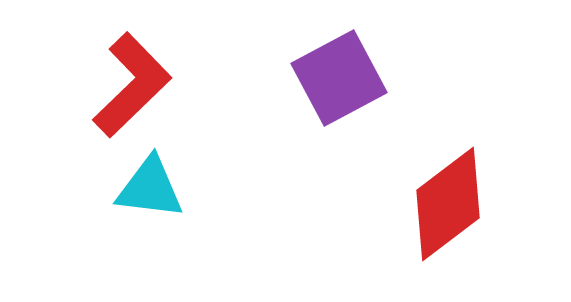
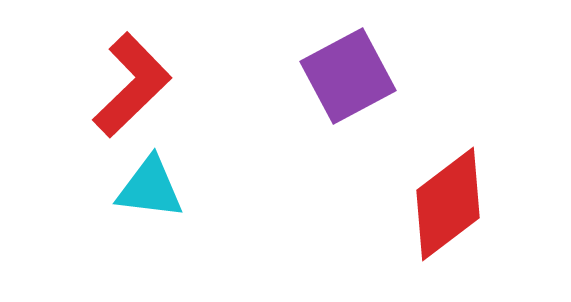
purple square: moved 9 px right, 2 px up
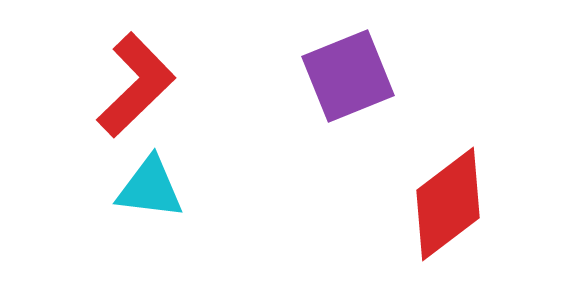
purple square: rotated 6 degrees clockwise
red L-shape: moved 4 px right
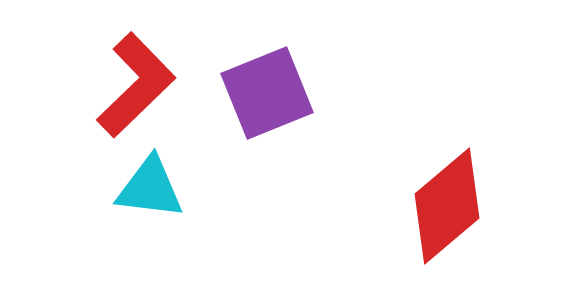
purple square: moved 81 px left, 17 px down
red diamond: moved 1 px left, 2 px down; rotated 3 degrees counterclockwise
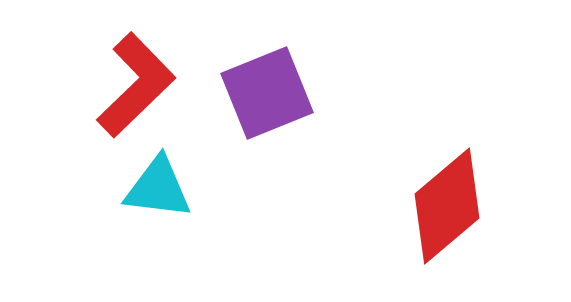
cyan triangle: moved 8 px right
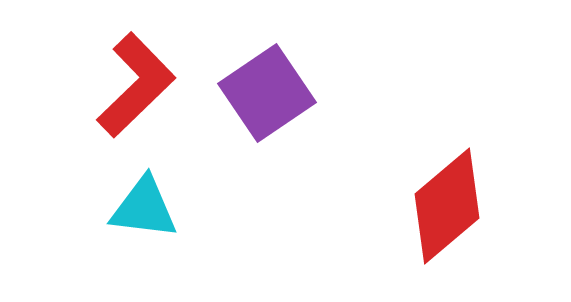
purple square: rotated 12 degrees counterclockwise
cyan triangle: moved 14 px left, 20 px down
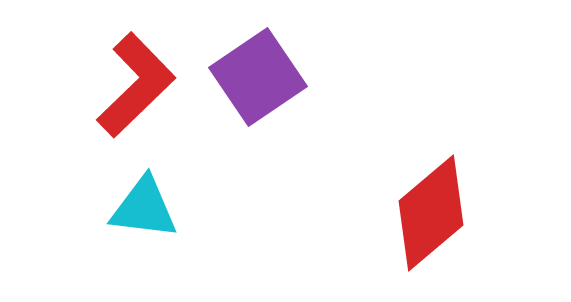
purple square: moved 9 px left, 16 px up
red diamond: moved 16 px left, 7 px down
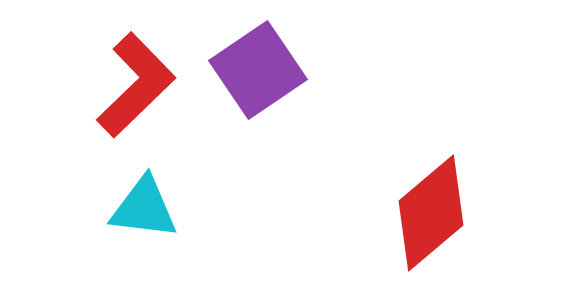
purple square: moved 7 px up
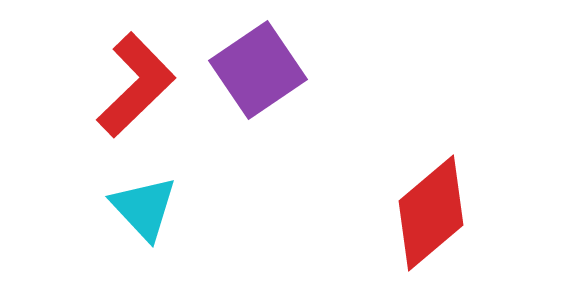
cyan triangle: rotated 40 degrees clockwise
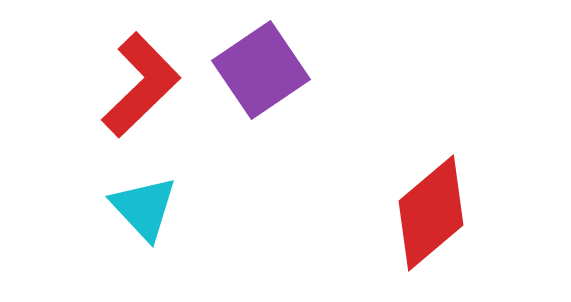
purple square: moved 3 px right
red L-shape: moved 5 px right
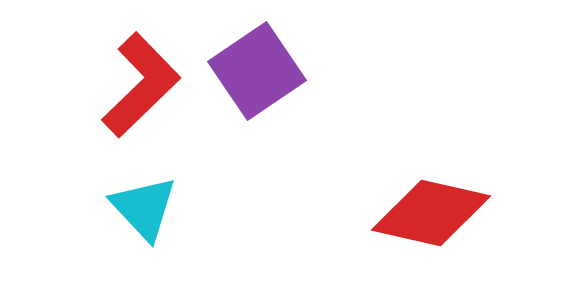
purple square: moved 4 px left, 1 px down
red diamond: rotated 53 degrees clockwise
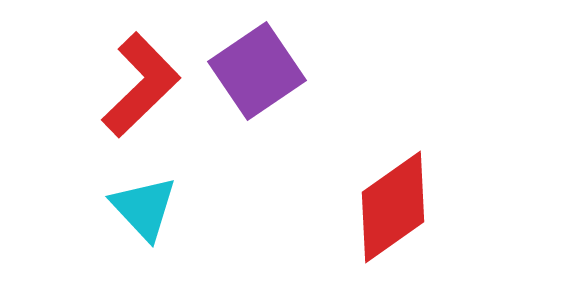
red diamond: moved 38 px left, 6 px up; rotated 48 degrees counterclockwise
